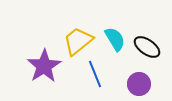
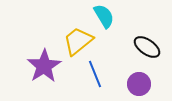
cyan semicircle: moved 11 px left, 23 px up
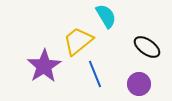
cyan semicircle: moved 2 px right
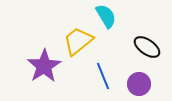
blue line: moved 8 px right, 2 px down
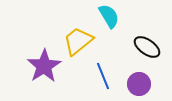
cyan semicircle: moved 3 px right
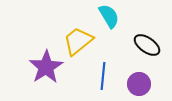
black ellipse: moved 2 px up
purple star: moved 2 px right, 1 px down
blue line: rotated 28 degrees clockwise
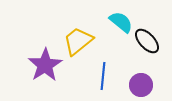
cyan semicircle: moved 12 px right, 6 px down; rotated 20 degrees counterclockwise
black ellipse: moved 4 px up; rotated 12 degrees clockwise
purple star: moved 1 px left, 2 px up
purple circle: moved 2 px right, 1 px down
